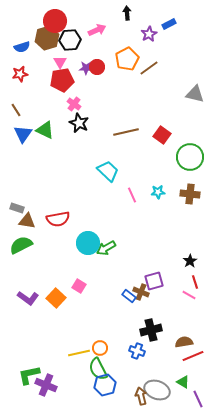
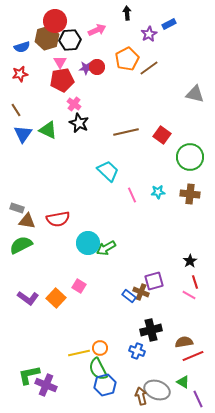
green triangle at (45, 130): moved 3 px right
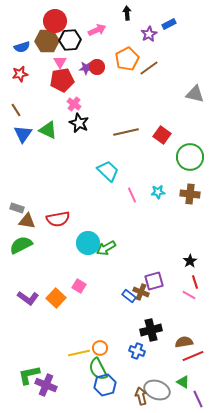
brown hexagon at (47, 38): moved 3 px down; rotated 15 degrees clockwise
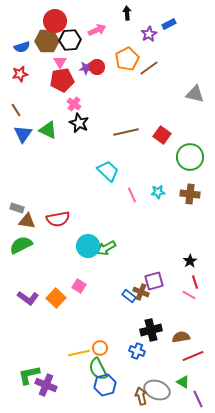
cyan circle at (88, 243): moved 3 px down
brown semicircle at (184, 342): moved 3 px left, 5 px up
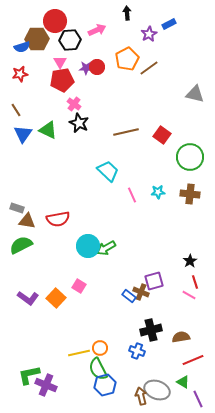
brown hexagon at (47, 41): moved 10 px left, 2 px up
red line at (193, 356): moved 4 px down
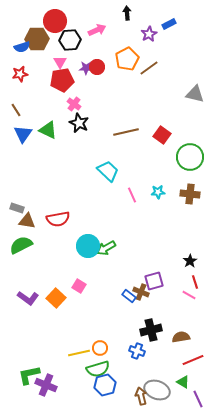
green semicircle at (98, 369): rotated 80 degrees counterclockwise
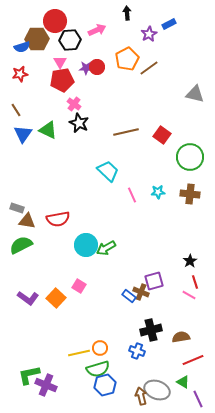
cyan circle at (88, 246): moved 2 px left, 1 px up
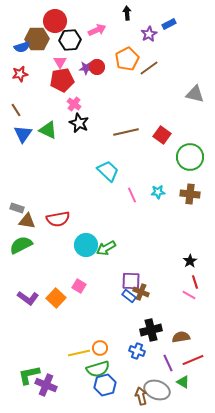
purple square at (154, 281): moved 23 px left; rotated 18 degrees clockwise
purple line at (198, 399): moved 30 px left, 36 px up
